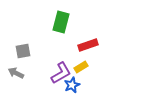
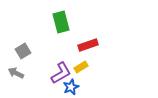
green rectangle: rotated 30 degrees counterclockwise
gray square: rotated 21 degrees counterclockwise
blue star: moved 1 px left, 2 px down
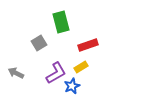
gray square: moved 16 px right, 8 px up
purple L-shape: moved 5 px left
blue star: moved 1 px right, 1 px up
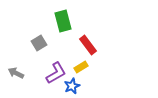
green rectangle: moved 2 px right, 1 px up
red rectangle: rotated 72 degrees clockwise
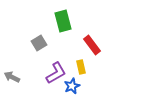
red rectangle: moved 4 px right
yellow rectangle: rotated 72 degrees counterclockwise
gray arrow: moved 4 px left, 4 px down
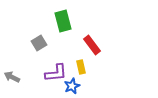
purple L-shape: rotated 25 degrees clockwise
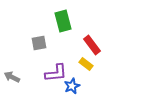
gray square: rotated 21 degrees clockwise
yellow rectangle: moved 5 px right, 3 px up; rotated 40 degrees counterclockwise
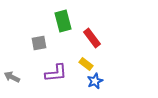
red rectangle: moved 7 px up
blue star: moved 23 px right, 5 px up
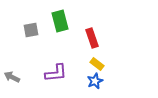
green rectangle: moved 3 px left
red rectangle: rotated 18 degrees clockwise
gray square: moved 8 px left, 13 px up
yellow rectangle: moved 11 px right
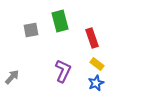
purple L-shape: moved 7 px right, 2 px up; rotated 60 degrees counterclockwise
gray arrow: rotated 105 degrees clockwise
blue star: moved 1 px right, 2 px down
